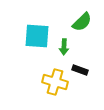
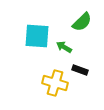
green arrow: rotated 119 degrees clockwise
yellow cross: moved 1 px down
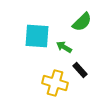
black rectangle: rotated 28 degrees clockwise
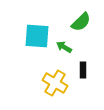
green semicircle: moved 1 px left
black rectangle: moved 3 px right; rotated 42 degrees clockwise
yellow cross: rotated 15 degrees clockwise
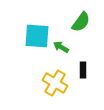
green semicircle: rotated 10 degrees counterclockwise
green arrow: moved 3 px left
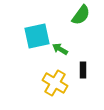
green semicircle: moved 7 px up
cyan square: rotated 16 degrees counterclockwise
green arrow: moved 1 px left, 2 px down
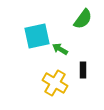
green semicircle: moved 2 px right, 4 px down
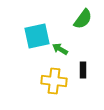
yellow cross: moved 1 px left, 2 px up; rotated 25 degrees counterclockwise
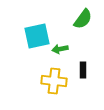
green arrow: rotated 42 degrees counterclockwise
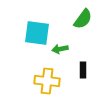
cyan square: moved 3 px up; rotated 20 degrees clockwise
yellow cross: moved 7 px left
